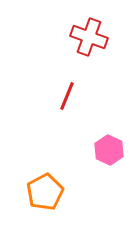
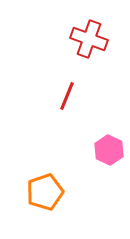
red cross: moved 2 px down
orange pentagon: rotated 9 degrees clockwise
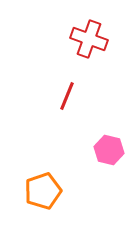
pink hexagon: rotated 12 degrees counterclockwise
orange pentagon: moved 2 px left, 1 px up
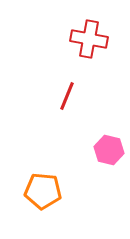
red cross: rotated 9 degrees counterclockwise
orange pentagon: rotated 24 degrees clockwise
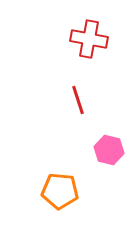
red line: moved 11 px right, 4 px down; rotated 40 degrees counterclockwise
orange pentagon: moved 17 px right
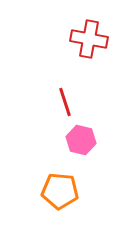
red line: moved 13 px left, 2 px down
pink hexagon: moved 28 px left, 10 px up
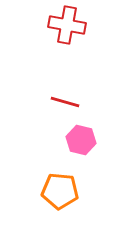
red cross: moved 22 px left, 14 px up
red line: rotated 56 degrees counterclockwise
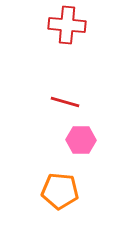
red cross: rotated 6 degrees counterclockwise
pink hexagon: rotated 12 degrees counterclockwise
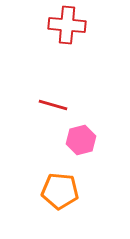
red line: moved 12 px left, 3 px down
pink hexagon: rotated 16 degrees counterclockwise
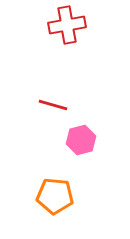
red cross: rotated 15 degrees counterclockwise
orange pentagon: moved 5 px left, 5 px down
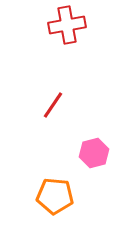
red line: rotated 72 degrees counterclockwise
pink hexagon: moved 13 px right, 13 px down
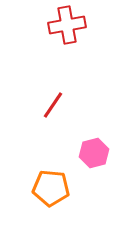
orange pentagon: moved 4 px left, 8 px up
